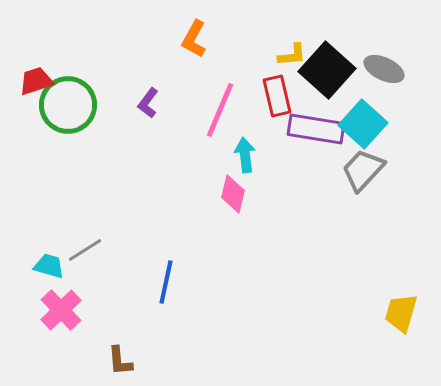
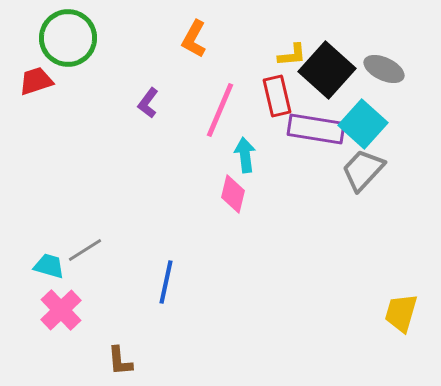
green circle: moved 67 px up
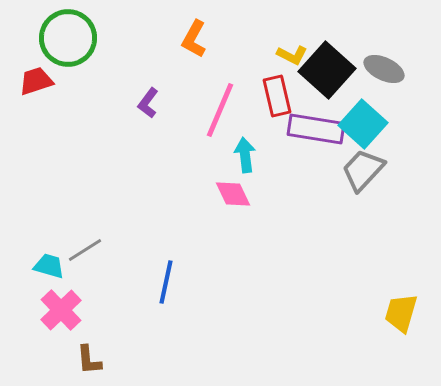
yellow L-shape: rotated 32 degrees clockwise
pink diamond: rotated 39 degrees counterclockwise
brown L-shape: moved 31 px left, 1 px up
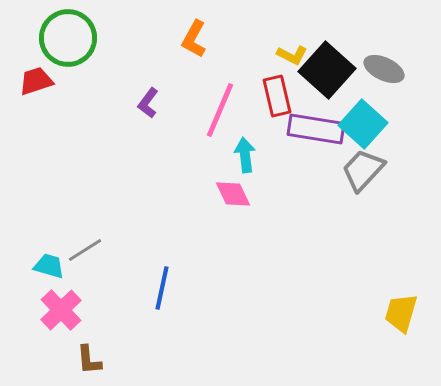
blue line: moved 4 px left, 6 px down
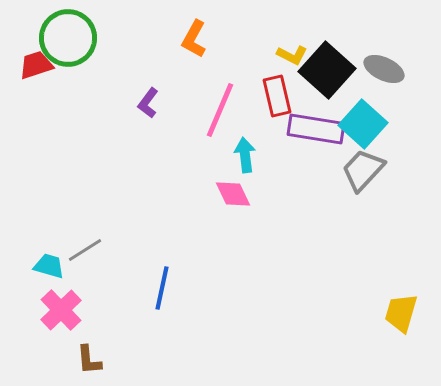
red trapezoid: moved 16 px up
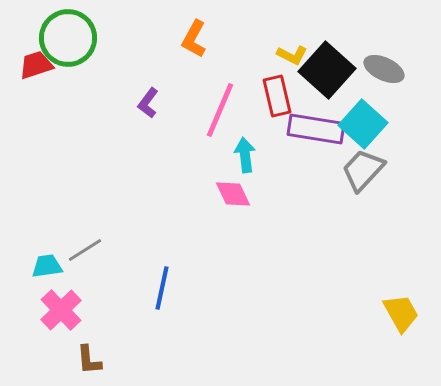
cyan trapezoid: moved 2 px left; rotated 24 degrees counterclockwise
yellow trapezoid: rotated 135 degrees clockwise
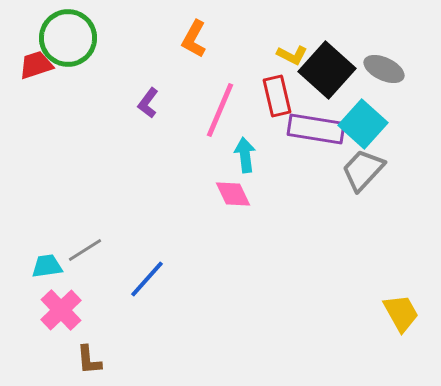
blue line: moved 15 px left, 9 px up; rotated 30 degrees clockwise
